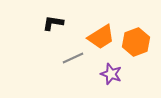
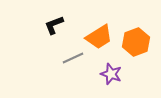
black L-shape: moved 1 px right, 2 px down; rotated 30 degrees counterclockwise
orange trapezoid: moved 2 px left
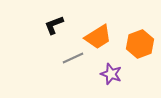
orange trapezoid: moved 1 px left
orange hexagon: moved 4 px right, 2 px down
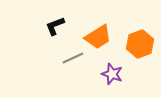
black L-shape: moved 1 px right, 1 px down
purple star: moved 1 px right
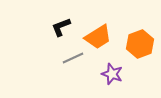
black L-shape: moved 6 px right, 1 px down
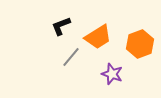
black L-shape: moved 1 px up
gray line: moved 2 px left, 1 px up; rotated 25 degrees counterclockwise
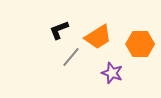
black L-shape: moved 2 px left, 4 px down
orange hexagon: rotated 20 degrees clockwise
purple star: moved 1 px up
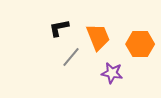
black L-shape: moved 2 px up; rotated 10 degrees clockwise
orange trapezoid: rotated 80 degrees counterclockwise
purple star: rotated 10 degrees counterclockwise
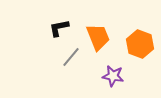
orange hexagon: rotated 20 degrees clockwise
purple star: moved 1 px right, 3 px down
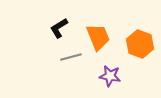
black L-shape: rotated 20 degrees counterclockwise
gray line: rotated 35 degrees clockwise
purple star: moved 3 px left
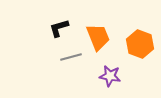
black L-shape: rotated 15 degrees clockwise
